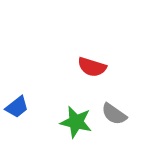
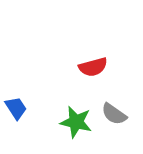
red semicircle: moved 1 px right; rotated 32 degrees counterclockwise
blue trapezoid: moved 1 px left, 1 px down; rotated 85 degrees counterclockwise
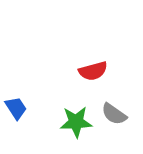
red semicircle: moved 4 px down
green star: rotated 16 degrees counterclockwise
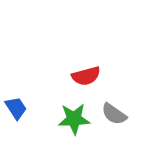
red semicircle: moved 7 px left, 5 px down
green star: moved 2 px left, 3 px up
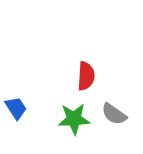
red semicircle: rotated 72 degrees counterclockwise
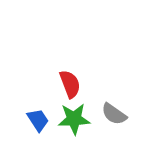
red semicircle: moved 16 px left, 8 px down; rotated 24 degrees counterclockwise
blue trapezoid: moved 22 px right, 12 px down
